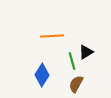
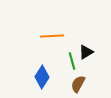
blue diamond: moved 2 px down
brown semicircle: moved 2 px right
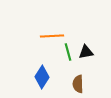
black triangle: rotated 21 degrees clockwise
green line: moved 4 px left, 9 px up
brown semicircle: rotated 30 degrees counterclockwise
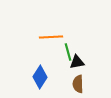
orange line: moved 1 px left, 1 px down
black triangle: moved 9 px left, 10 px down
blue diamond: moved 2 px left
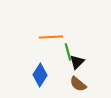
black triangle: rotated 35 degrees counterclockwise
blue diamond: moved 2 px up
brown semicircle: rotated 48 degrees counterclockwise
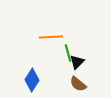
green line: moved 1 px down
blue diamond: moved 8 px left, 5 px down
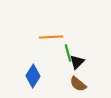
blue diamond: moved 1 px right, 4 px up
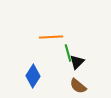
brown semicircle: moved 2 px down
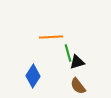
black triangle: rotated 28 degrees clockwise
brown semicircle: rotated 12 degrees clockwise
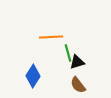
brown semicircle: moved 1 px up
